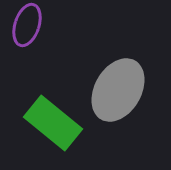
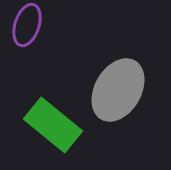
green rectangle: moved 2 px down
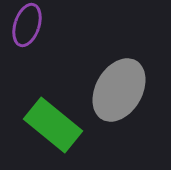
gray ellipse: moved 1 px right
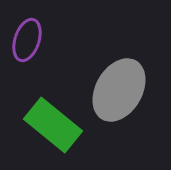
purple ellipse: moved 15 px down
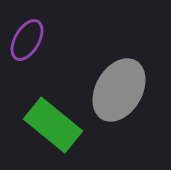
purple ellipse: rotated 12 degrees clockwise
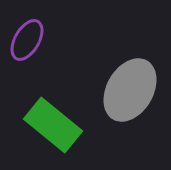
gray ellipse: moved 11 px right
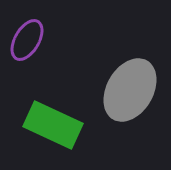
green rectangle: rotated 14 degrees counterclockwise
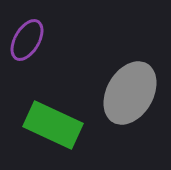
gray ellipse: moved 3 px down
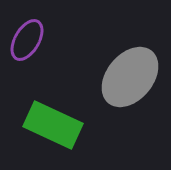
gray ellipse: moved 16 px up; rotated 10 degrees clockwise
